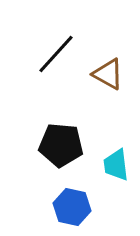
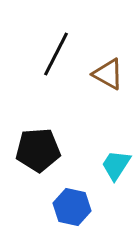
black line: rotated 15 degrees counterclockwise
black pentagon: moved 23 px left, 5 px down; rotated 9 degrees counterclockwise
cyan trapezoid: rotated 40 degrees clockwise
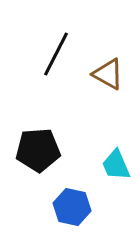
cyan trapezoid: rotated 56 degrees counterclockwise
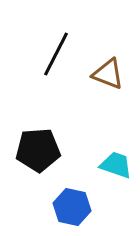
brown triangle: rotated 8 degrees counterclockwise
cyan trapezoid: rotated 132 degrees clockwise
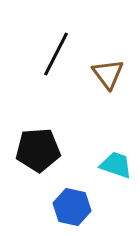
brown triangle: rotated 32 degrees clockwise
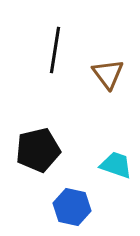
black line: moved 1 px left, 4 px up; rotated 18 degrees counterclockwise
black pentagon: rotated 9 degrees counterclockwise
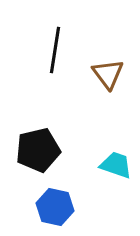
blue hexagon: moved 17 px left
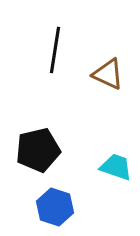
brown triangle: rotated 28 degrees counterclockwise
cyan trapezoid: moved 2 px down
blue hexagon: rotated 6 degrees clockwise
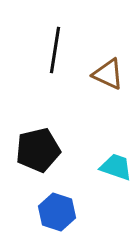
blue hexagon: moved 2 px right, 5 px down
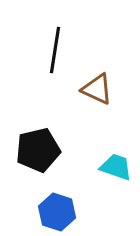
brown triangle: moved 11 px left, 15 px down
